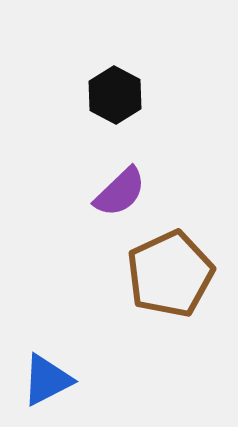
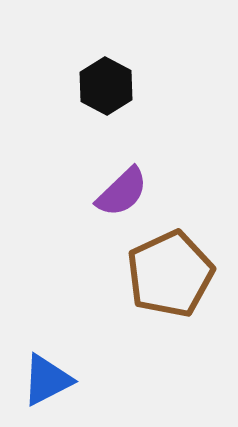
black hexagon: moved 9 px left, 9 px up
purple semicircle: moved 2 px right
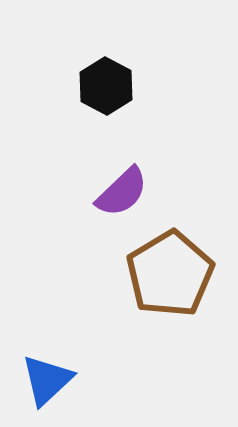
brown pentagon: rotated 6 degrees counterclockwise
blue triangle: rotated 16 degrees counterclockwise
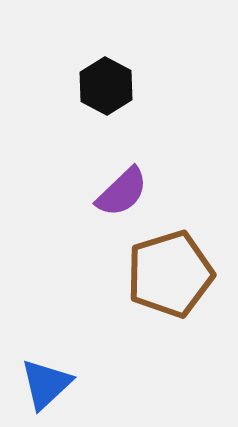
brown pentagon: rotated 14 degrees clockwise
blue triangle: moved 1 px left, 4 px down
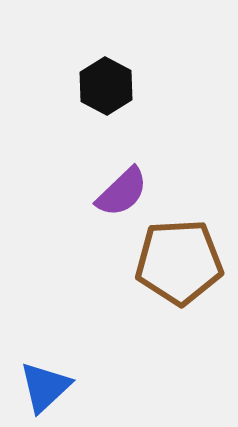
brown pentagon: moved 9 px right, 12 px up; rotated 14 degrees clockwise
blue triangle: moved 1 px left, 3 px down
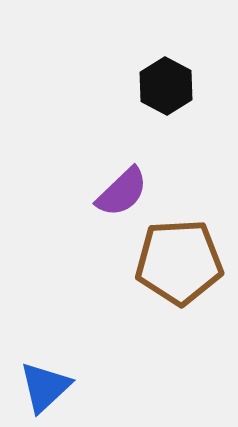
black hexagon: moved 60 px right
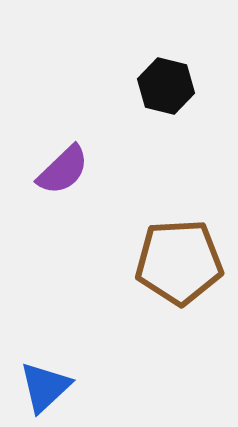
black hexagon: rotated 14 degrees counterclockwise
purple semicircle: moved 59 px left, 22 px up
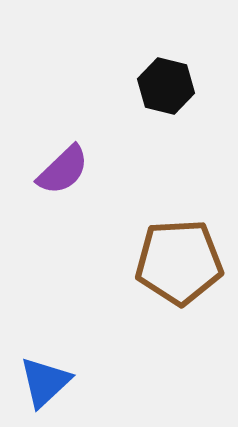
blue triangle: moved 5 px up
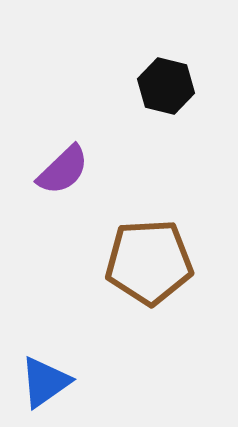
brown pentagon: moved 30 px left
blue triangle: rotated 8 degrees clockwise
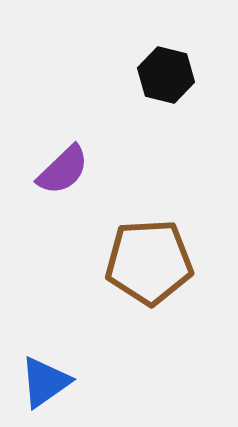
black hexagon: moved 11 px up
